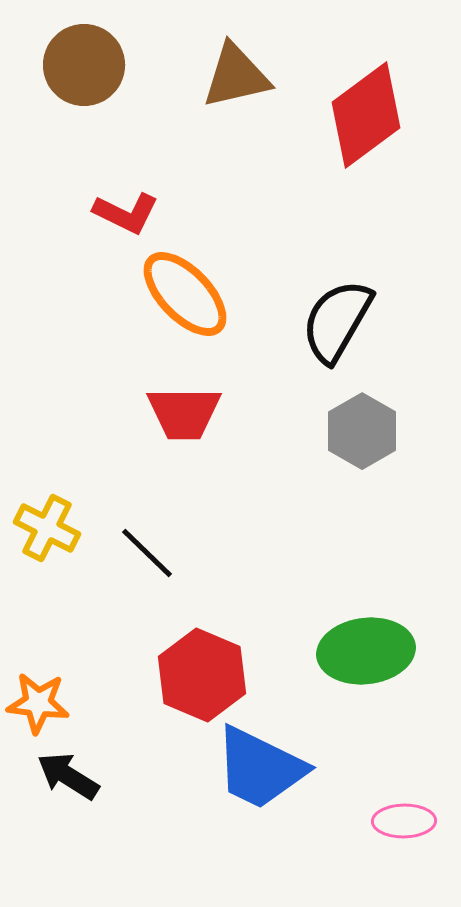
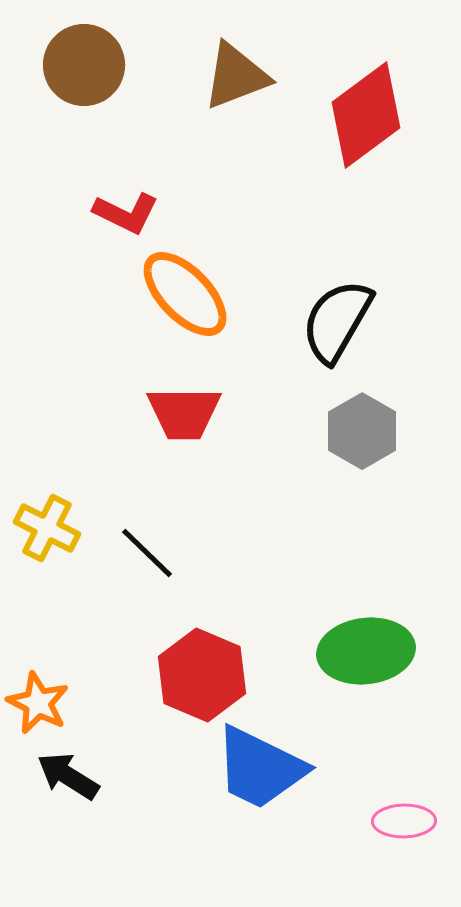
brown triangle: rotated 8 degrees counterclockwise
orange star: rotated 20 degrees clockwise
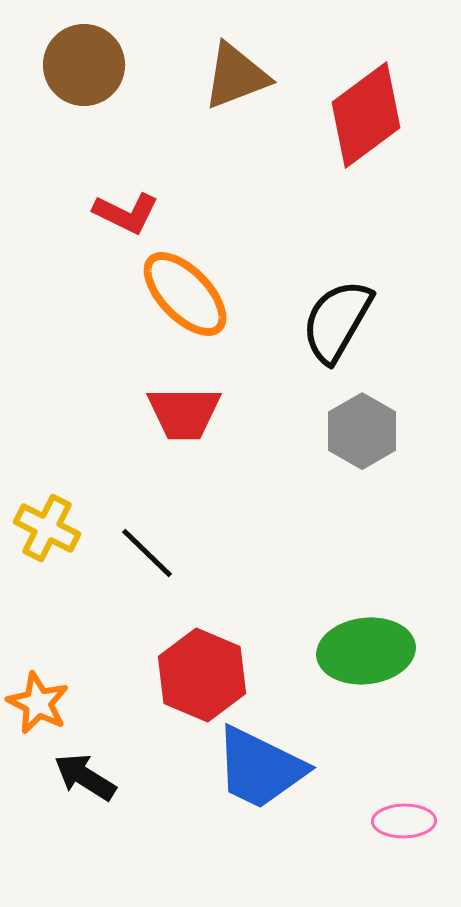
black arrow: moved 17 px right, 1 px down
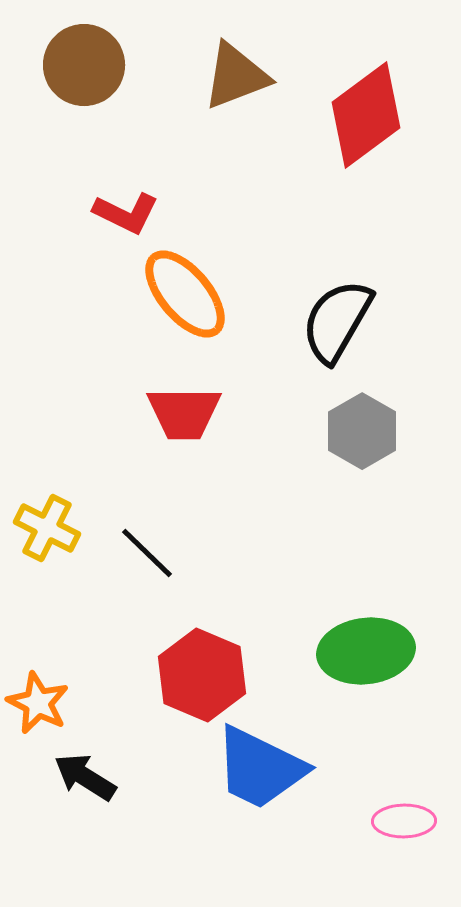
orange ellipse: rotated 4 degrees clockwise
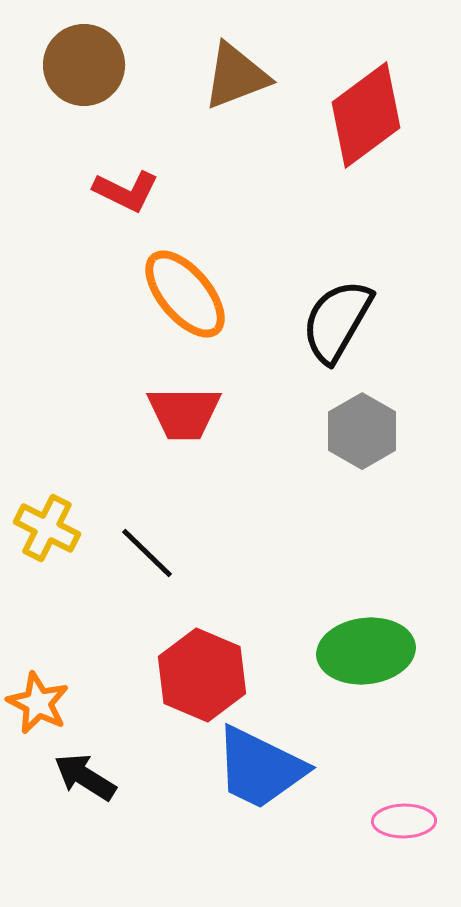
red L-shape: moved 22 px up
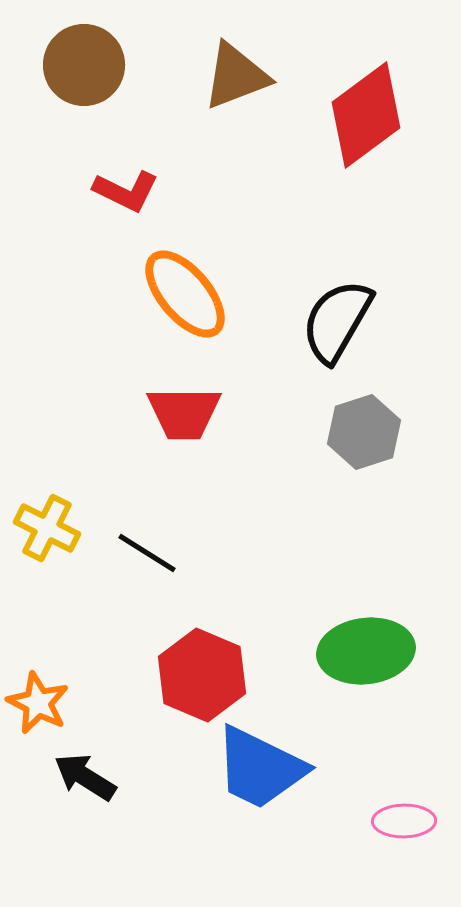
gray hexagon: moved 2 px right, 1 px down; rotated 12 degrees clockwise
black line: rotated 12 degrees counterclockwise
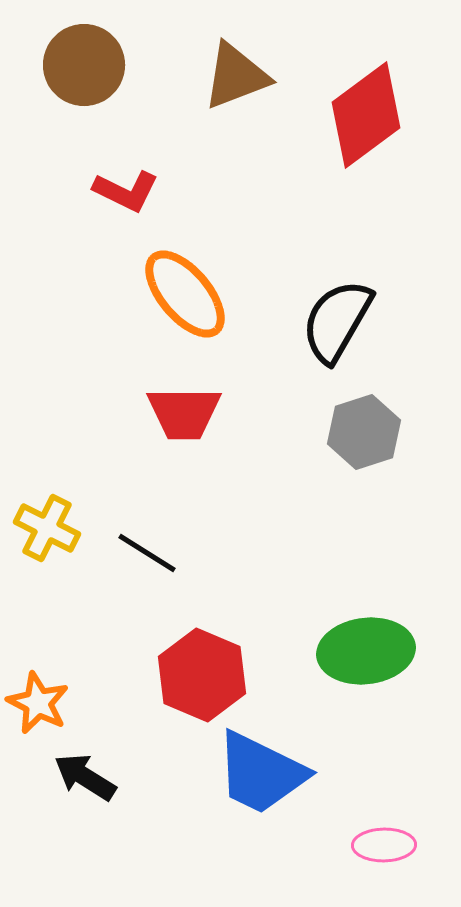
blue trapezoid: moved 1 px right, 5 px down
pink ellipse: moved 20 px left, 24 px down
